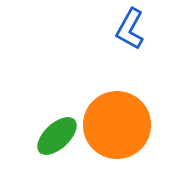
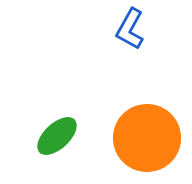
orange circle: moved 30 px right, 13 px down
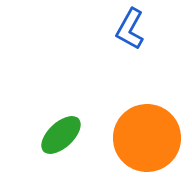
green ellipse: moved 4 px right, 1 px up
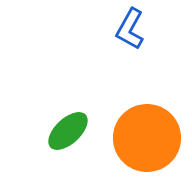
green ellipse: moved 7 px right, 4 px up
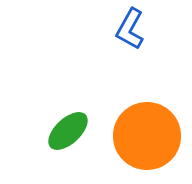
orange circle: moved 2 px up
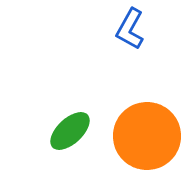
green ellipse: moved 2 px right
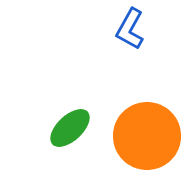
green ellipse: moved 3 px up
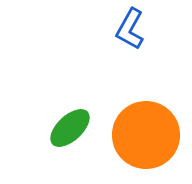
orange circle: moved 1 px left, 1 px up
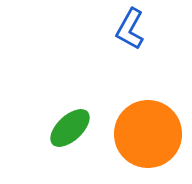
orange circle: moved 2 px right, 1 px up
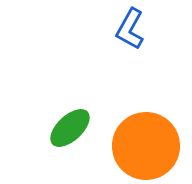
orange circle: moved 2 px left, 12 px down
